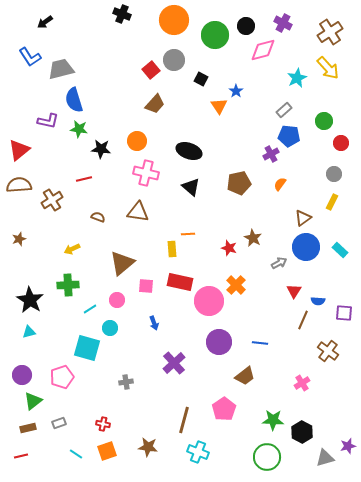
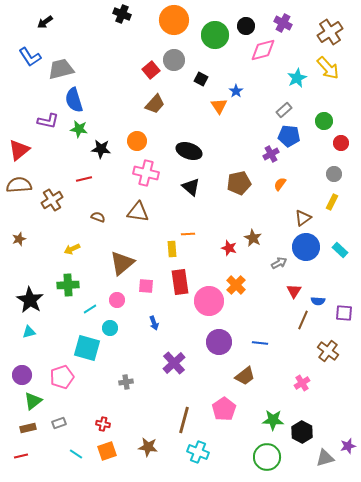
red rectangle at (180, 282): rotated 70 degrees clockwise
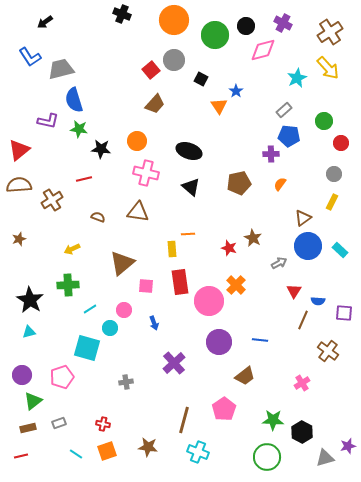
purple cross at (271, 154): rotated 28 degrees clockwise
blue circle at (306, 247): moved 2 px right, 1 px up
pink circle at (117, 300): moved 7 px right, 10 px down
blue line at (260, 343): moved 3 px up
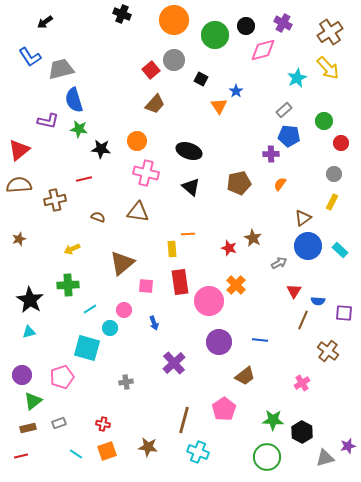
brown cross at (52, 200): moved 3 px right; rotated 20 degrees clockwise
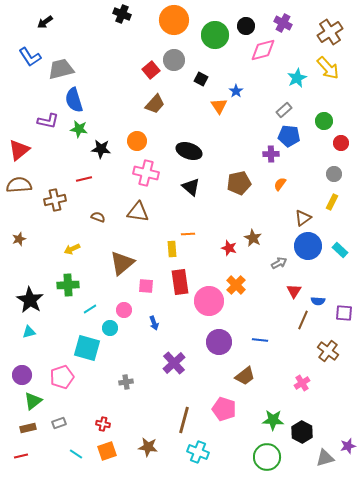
pink pentagon at (224, 409): rotated 20 degrees counterclockwise
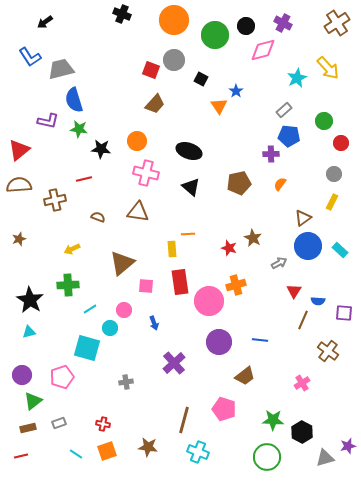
brown cross at (330, 32): moved 7 px right, 9 px up
red square at (151, 70): rotated 30 degrees counterclockwise
orange cross at (236, 285): rotated 30 degrees clockwise
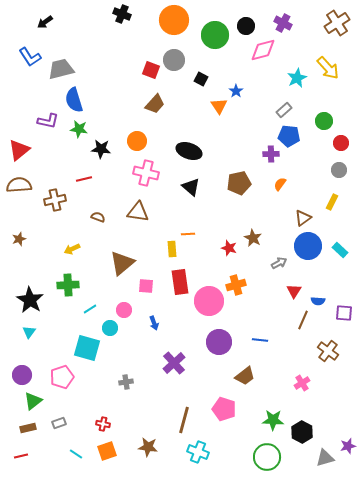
gray circle at (334, 174): moved 5 px right, 4 px up
cyan triangle at (29, 332): rotated 40 degrees counterclockwise
